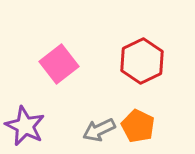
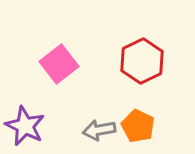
gray arrow: rotated 16 degrees clockwise
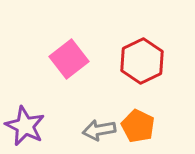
pink square: moved 10 px right, 5 px up
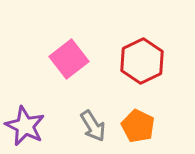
gray arrow: moved 6 px left, 4 px up; rotated 112 degrees counterclockwise
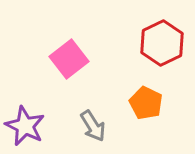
red hexagon: moved 20 px right, 18 px up
orange pentagon: moved 8 px right, 23 px up
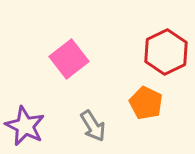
red hexagon: moved 4 px right, 9 px down
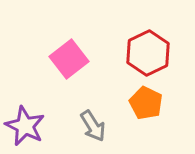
red hexagon: moved 18 px left, 1 px down
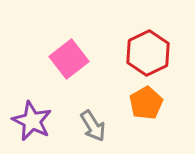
orange pentagon: rotated 16 degrees clockwise
purple star: moved 7 px right, 5 px up
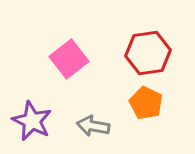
red hexagon: rotated 18 degrees clockwise
orange pentagon: rotated 16 degrees counterclockwise
gray arrow: rotated 132 degrees clockwise
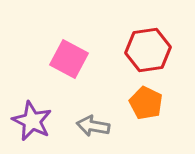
red hexagon: moved 3 px up
pink square: rotated 24 degrees counterclockwise
